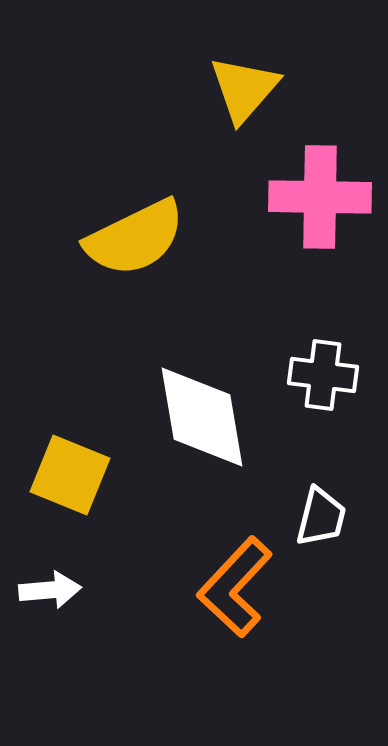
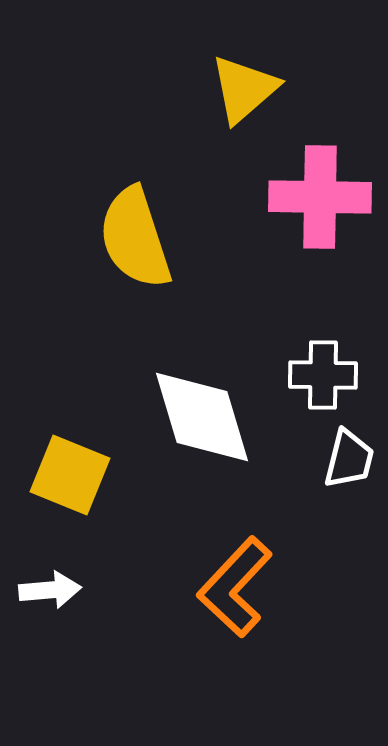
yellow triangle: rotated 8 degrees clockwise
yellow semicircle: rotated 98 degrees clockwise
white cross: rotated 6 degrees counterclockwise
white diamond: rotated 7 degrees counterclockwise
white trapezoid: moved 28 px right, 58 px up
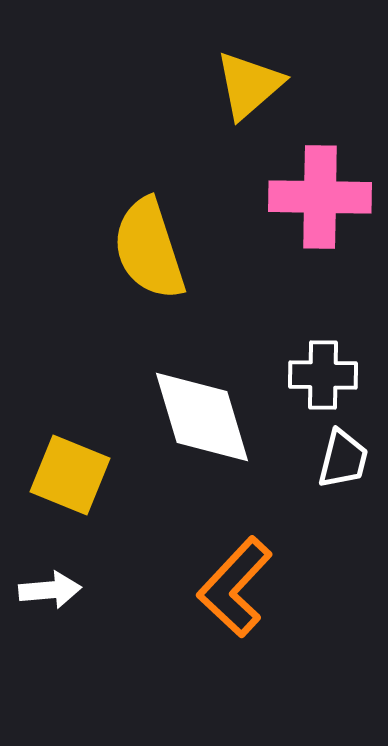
yellow triangle: moved 5 px right, 4 px up
yellow semicircle: moved 14 px right, 11 px down
white trapezoid: moved 6 px left
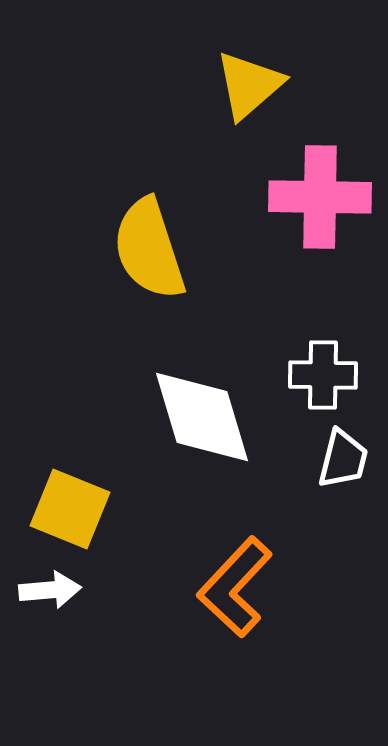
yellow square: moved 34 px down
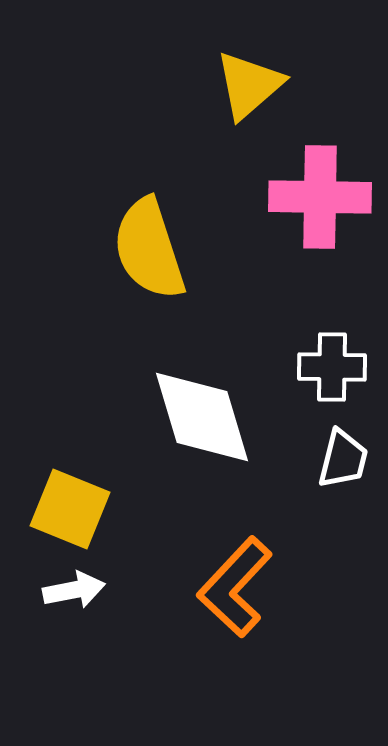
white cross: moved 9 px right, 8 px up
white arrow: moved 24 px right; rotated 6 degrees counterclockwise
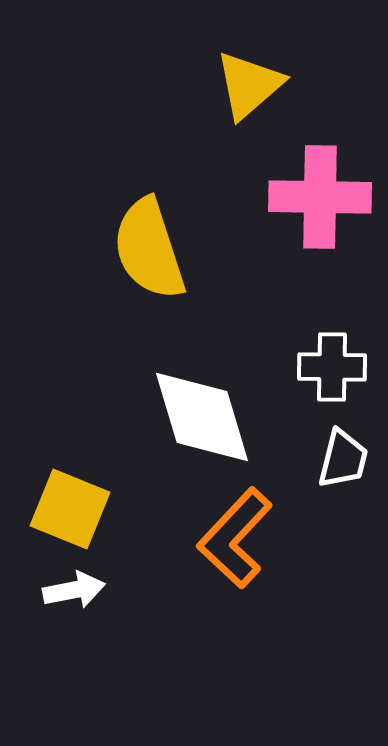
orange L-shape: moved 49 px up
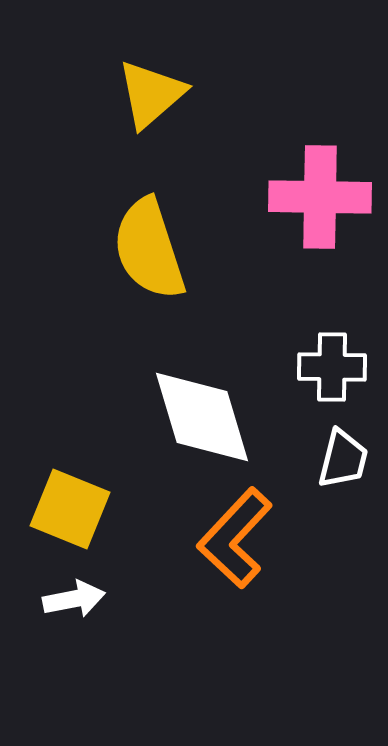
yellow triangle: moved 98 px left, 9 px down
white arrow: moved 9 px down
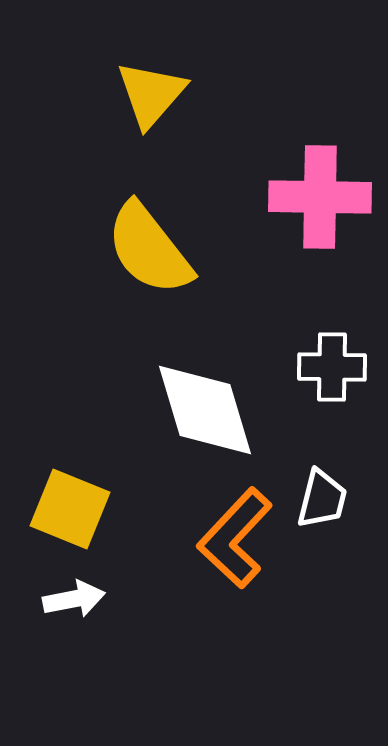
yellow triangle: rotated 8 degrees counterclockwise
yellow semicircle: rotated 20 degrees counterclockwise
white diamond: moved 3 px right, 7 px up
white trapezoid: moved 21 px left, 40 px down
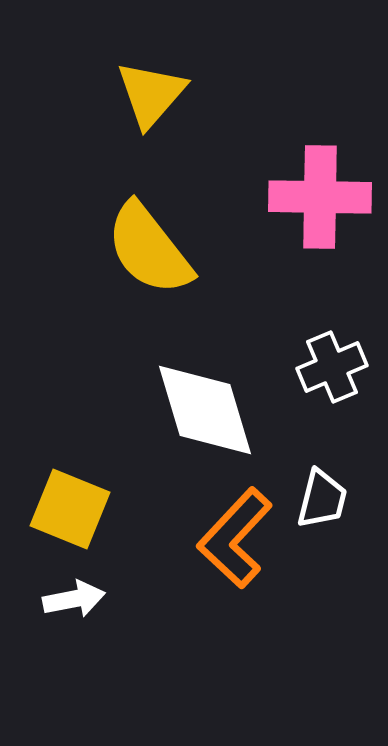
white cross: rotated 24 degrees counterclockwise
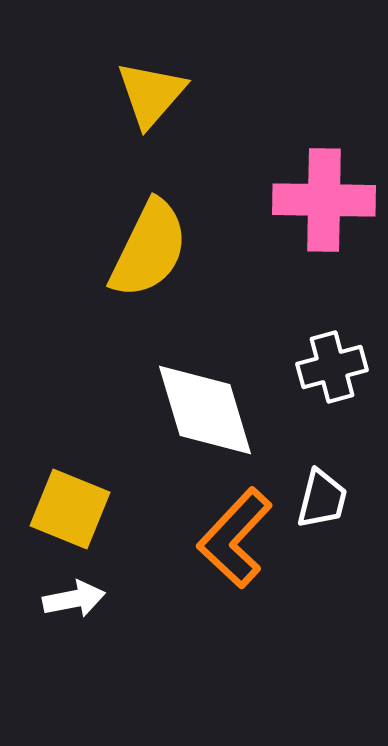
pink cross: moved 4 px right, 3 px down
yellow semicircle: rotated 116 degrees counterclockwise
white cross: rotated 8 degrees clockwise
